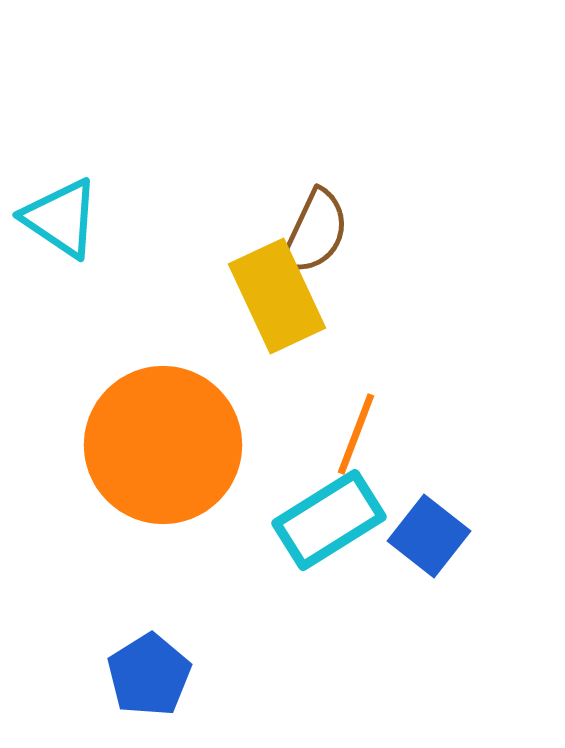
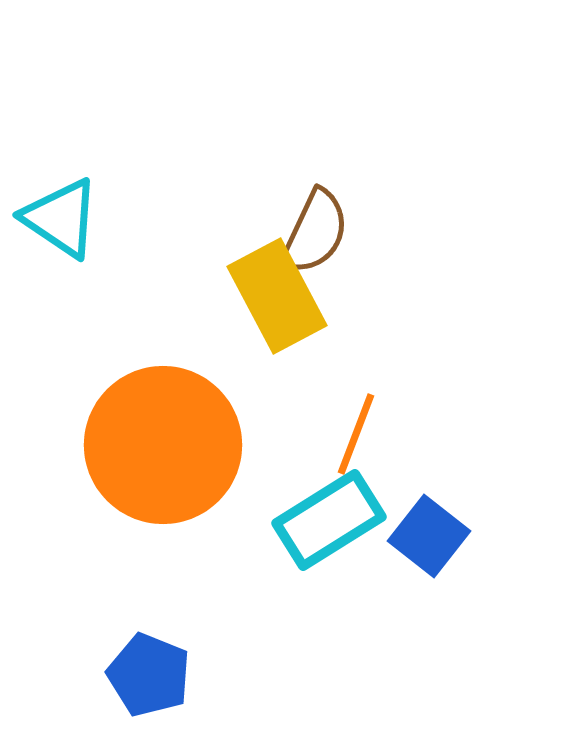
yellow rectangle: rotated 3 degrees counterclockwise
blue pentagon: rotated 18 degrees counterclockwise
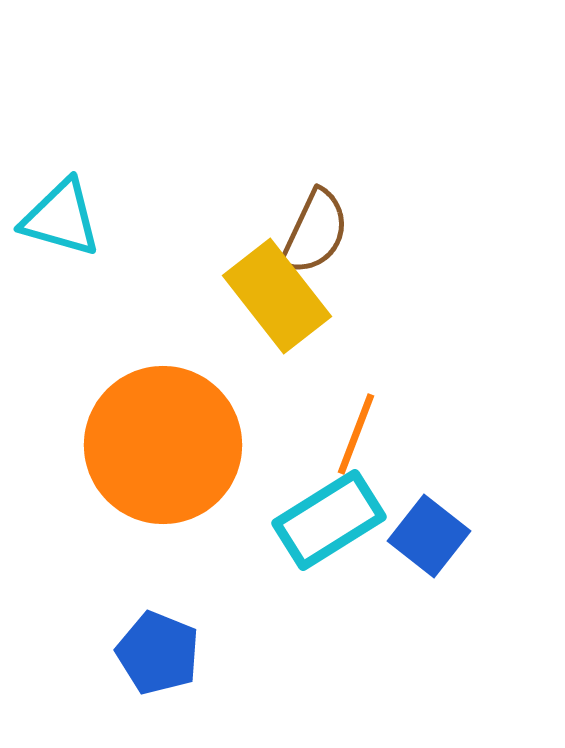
cyan triangle: rotated 18 degrees counterclockwise
yellow rectangle: rotated 10 degrees counterclockwise
blue pentagon: moved 9 px right, 22 px up
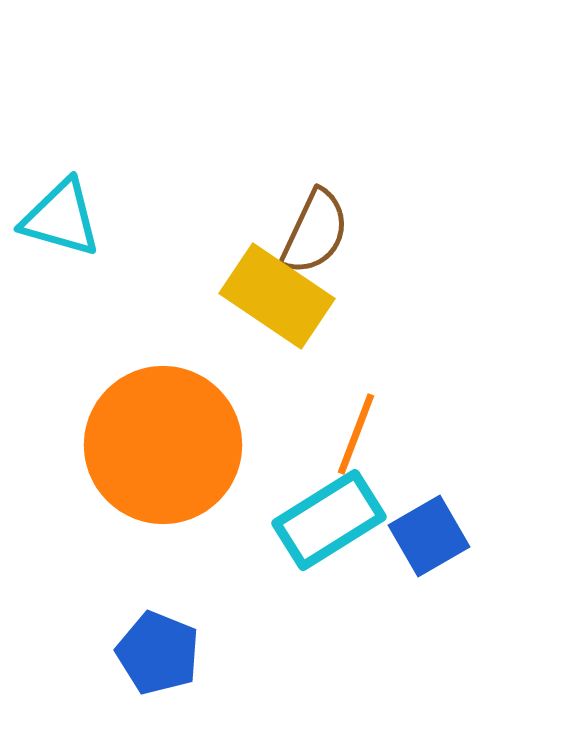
yellow rectangle: rotated 18 degrees counterclockwise
blue square: rotated 22 degrees clockwise
